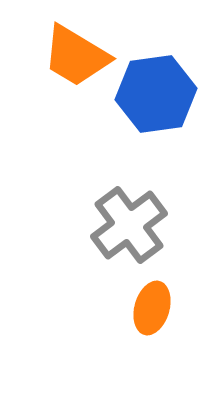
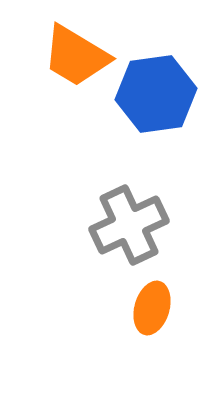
gray cross: rotated 12 degrees clockwise
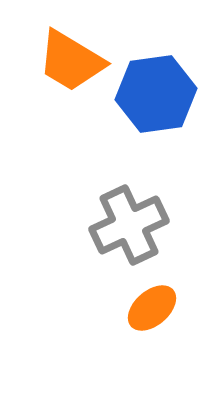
orange trapezoid: moved 5 px left, 5 px down
orange ellipse: rotated 33 degrees clockwise
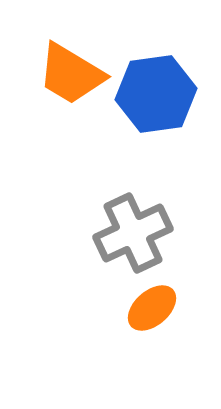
orange trapezoid: moved 13 px down
gray cross: moved 4 px right, 8 px down
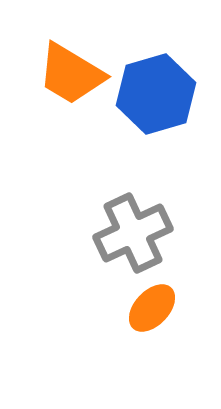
blue hexagon: rotated 8 degrees counterclockwise
orange ellipse: rotated 6 degrees counterclockwise
